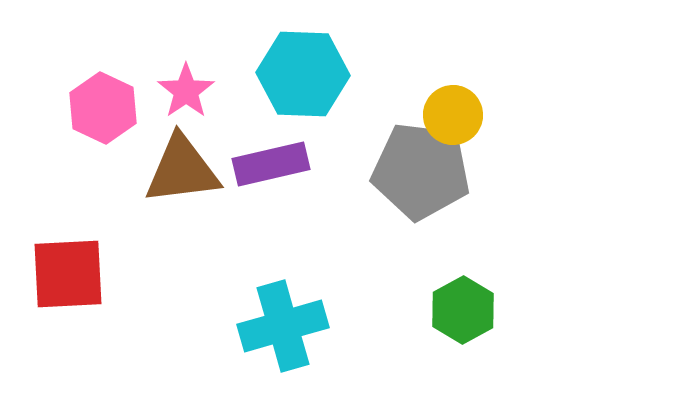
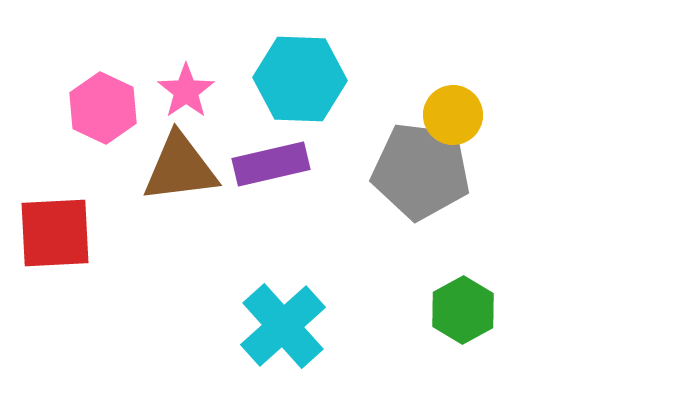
cyan hexagon: moved 3 px left, 5 px down
brown triangle: moved 2 px left, 2 px up
red square: moved 13 px left, 41 px up
cyan cross: rotated 26 degrees counterclockwise
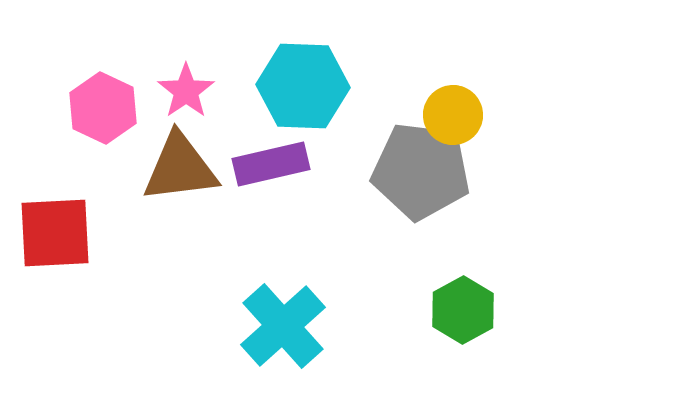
cyan hexagon: moved 3 px right, 7 px down
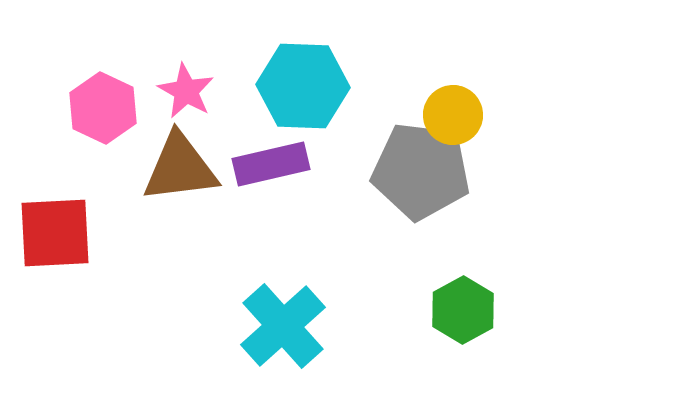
pink star: rotated 8 degrees counterclockwise
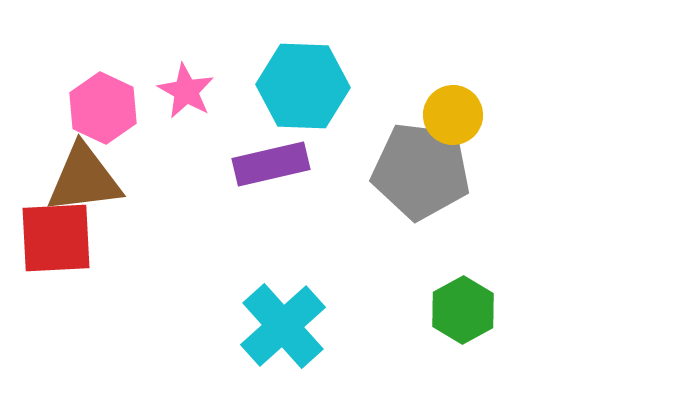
brown triangle: moved 96 px left, 11 px down
red square: moved 1 px right, 5 px down
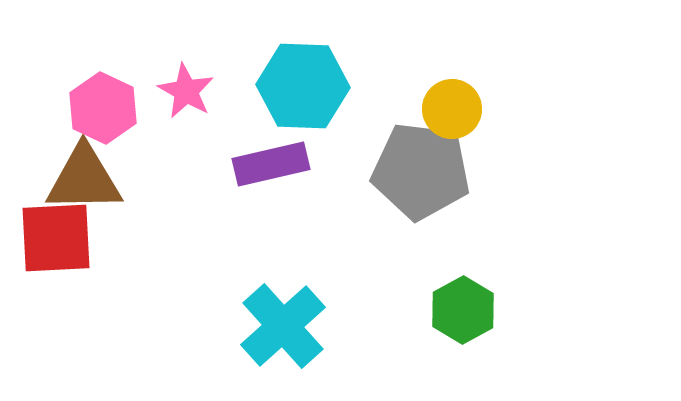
yellow circle: moved 1 px left, 6 px up
brown triangle: rotated 6 degrees clockwise
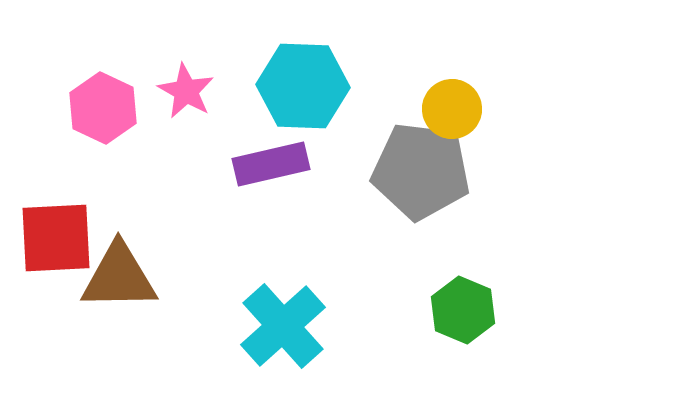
brown triangle: moved 35 px right, 98 px down
green hexagon: rotated 8 degrees counterclockwise
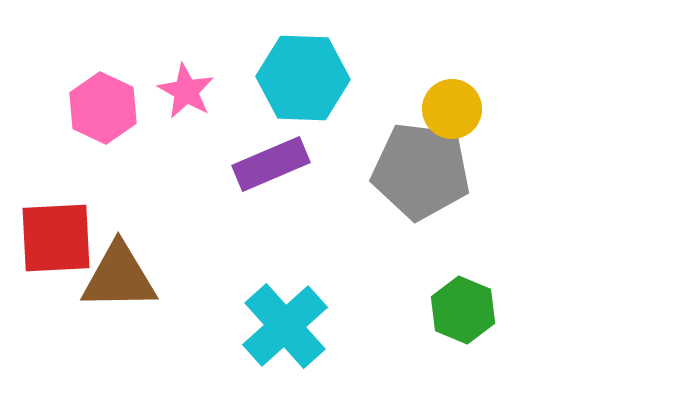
cyan hexagon: moved 8 px up
purple rectangle: rotated 10 degrees counterclockwise
cyan cross: moved 2 px right
